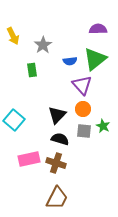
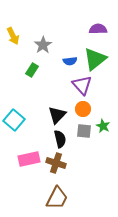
green rectangle: rotated 40 degrees clockwise
black semicircle: rotated 60 degrees clockwise
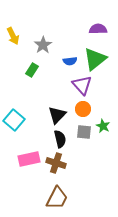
gray square: moved 1 px down
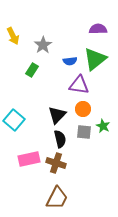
purple triangle: moved 3 px left; rotated 40 degrees counterclockwise
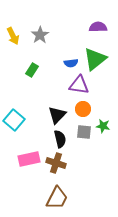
purple semicircle: moved 2 px up
gray star: moved 3 px left, 10 px up
blue semicircle: moved 1 px right, 2 px down
green star: rotated 16 degrees counterclockwise
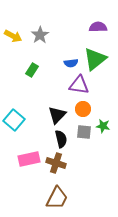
yellow arrow: rotated 36 degrees counterclockwise
black semicircle: moved 1 px right
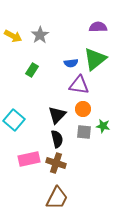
black semicircle: moved 4 px left
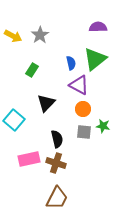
blue semicircle: rotated 96 degrees counterclockwise
purple triangle: rotated 20 degrees clockwise
black triangle: moved 11 px left, 12 px up
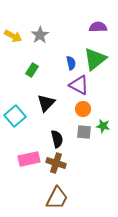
cyan square: moved 1 px right, 4 px up; rotated 10 degrees clockwise
